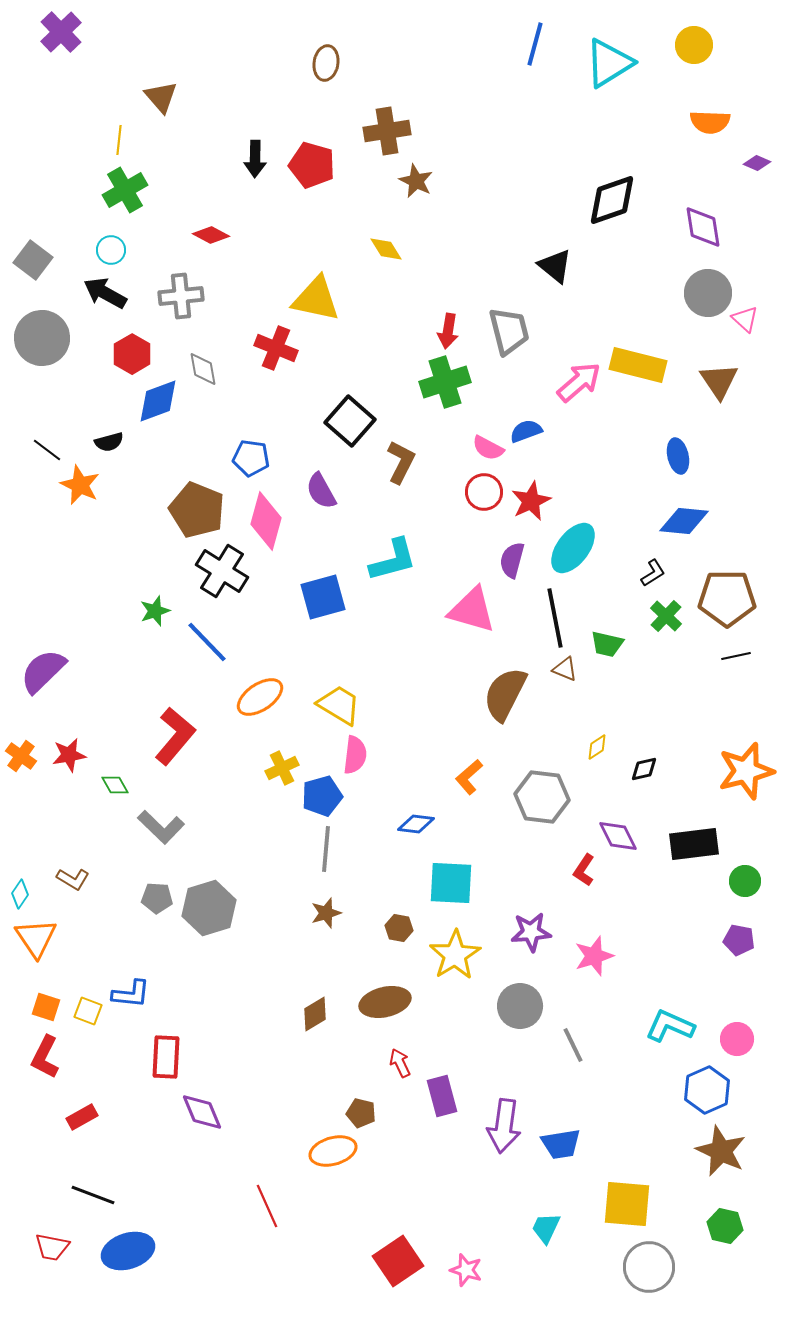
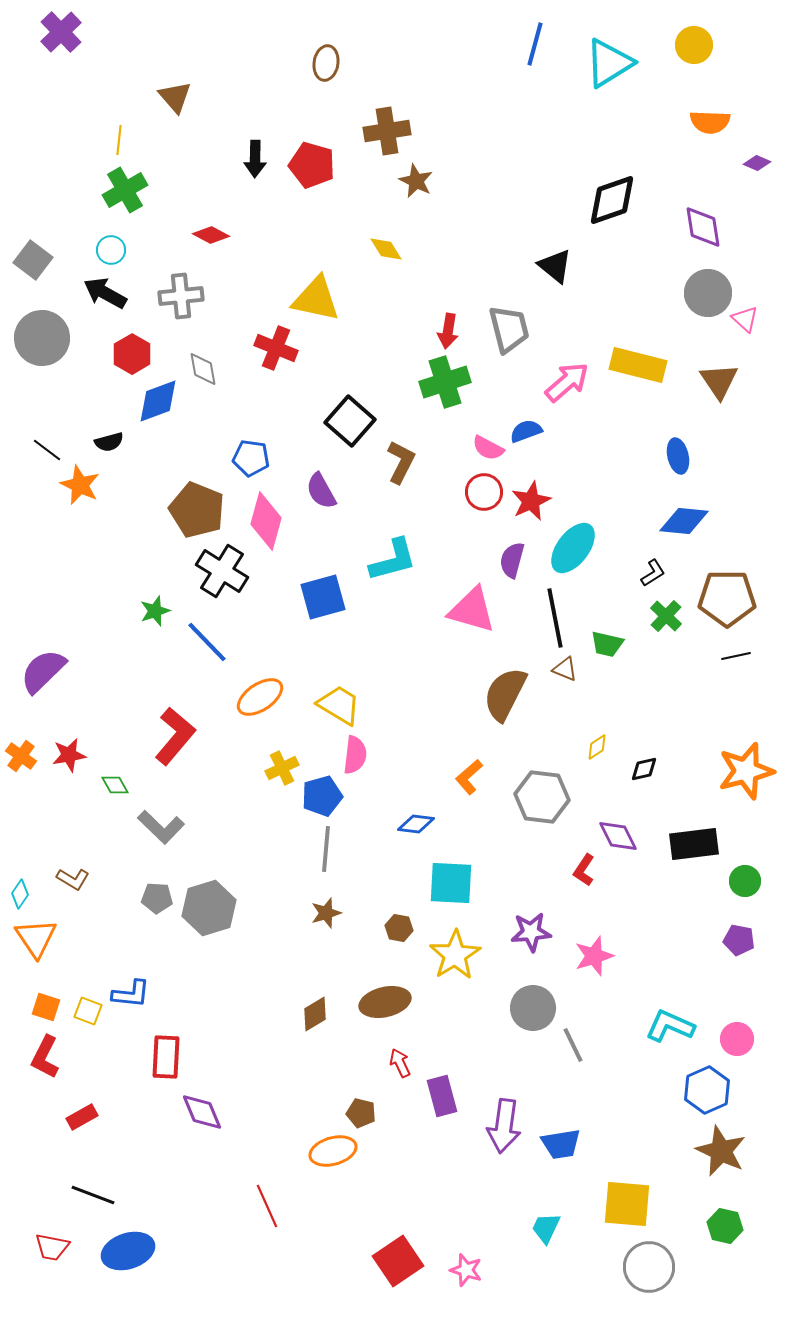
brown triangle at (161, 97): moved 14 px right
gray trapezoid at (509, 331): moved 2 px up
pink arrow at (579, 382): moved 12 px left
gray circle at (520, 1006): moved 13 px right, 2 px down
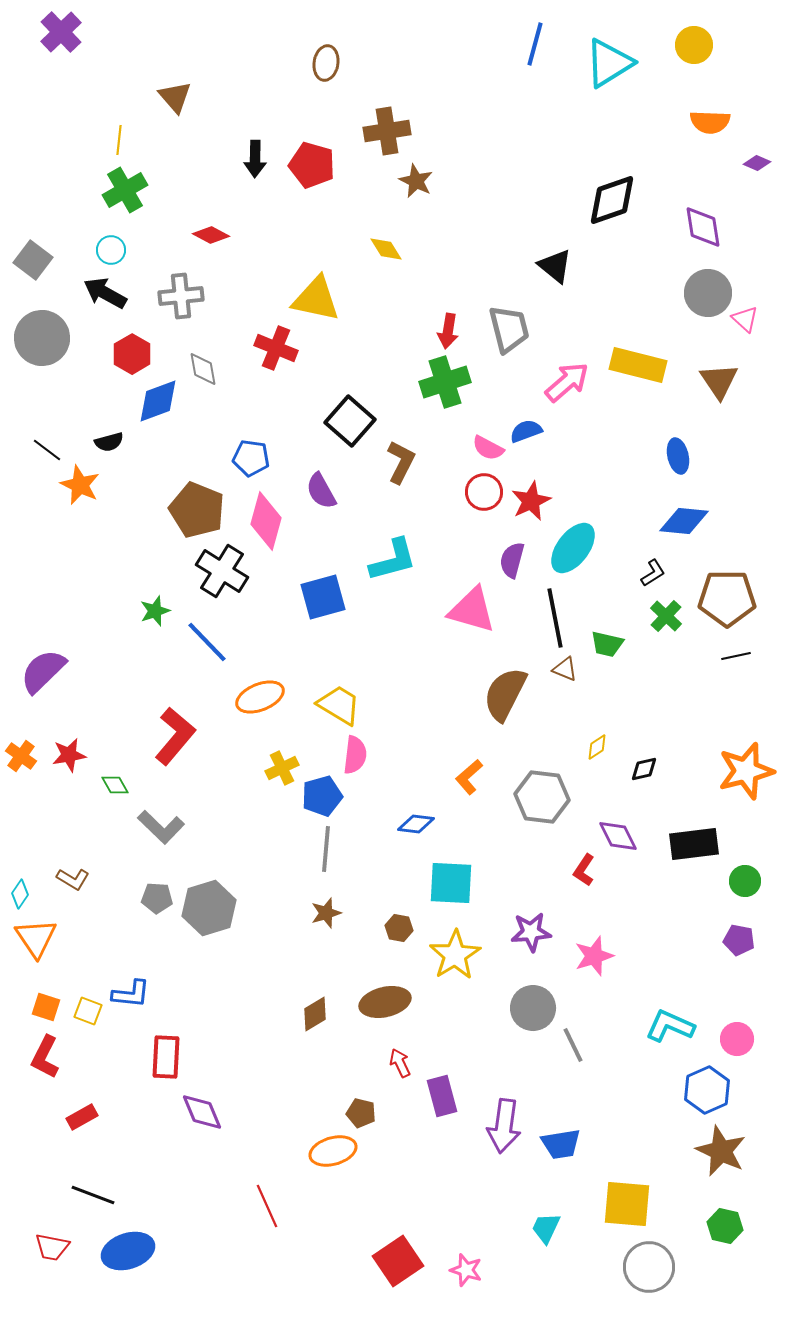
orange ellipse at (260, 697): rotated 12 degrees clockwise
